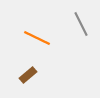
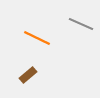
gray line: rotated 40 degrees counterclockwise
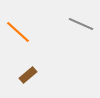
orange line: moved 19 px left, 6 px up; rotated 16 degrees clockwise
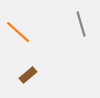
gray line: rotated 50 degrees clockwise
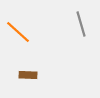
brown rectangle: rotated 42 degrees clockwise
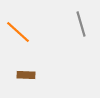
brown rectangle: moved 2 px left
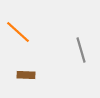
gray line: moved 26 px down
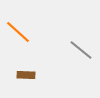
gray line: rotated 35 degrees counterclockwise
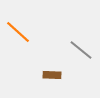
brown rectangle: moved 26 px right
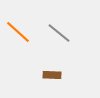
gray line: moved 22 px left, 17 px up
